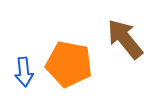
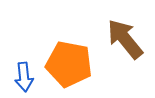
blue arrow: moved 5 px down
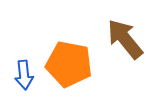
blue arrow: moved 2 px up
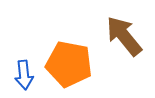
brown arrow: moved 1 px left, 3 px up
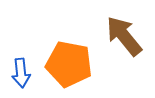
blue arrow: moved 3 px left, 2 px up
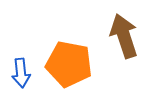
brown arrow: rotated 21 degrees clockwise
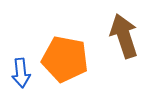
orange pentagon: moved 4 px left, 5 px up
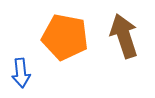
orange pentagon: moved 22 px up
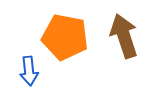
blue arrow: moved 8 px right, 2 px up
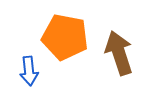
brown arrow: moved 5 px left, 17 px down
